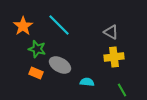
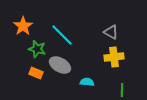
cyan line: moved 3 px right, 10 px down
green line: rotated 32 degrees clockwise
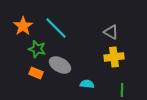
cyan line: moved 6 px left, 7 px up
cyan semicircle: moved 2 px down
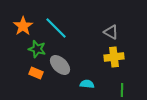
gray ellipse: rotated 15 degrees clockwise
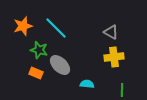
orange star: rotated 18 degrees clockwise
green star: moved 2 px right, 1 px down
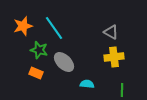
cyan line: moved 2 px left; rotated 10 degrees clockwise
gray ellipse: moved 4 px right, 3 px up
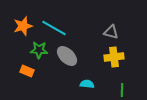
cyan line: rotated 25 degrees counterclockwise
gray triangle: rotated 14 degrees counterclockwise
green star: rotated 12 degrees counterclockwise
gray ellipse: moved 3 px right, 6 px up
orange rectangle: moved 9 px left, 2 px up
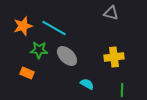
gray triangle: moved 19 px up
orange rectangle: moved 2 px down
cyan semicircle: rotated 24 degrees clockwise
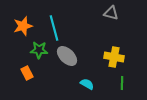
cyan line: rotated 45 degrees clockwise
yellow cross: rotated 18 degrees clockwise
orange rectangle: rotated 40 degrees clockwise
green line: moved 7 px up
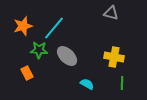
cyan line: rotated 55 degrees clockwise
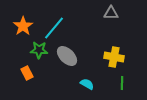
gray triangle: rotated 14 degrees counterclockwise
orange star: rotated 18 degrees counterclockwise
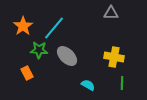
cyan semicircle: moved 1 px right, 1 px down
